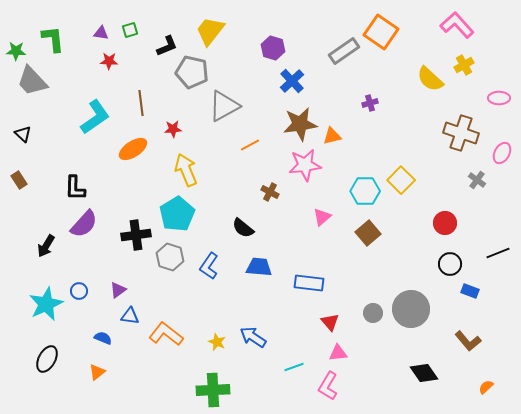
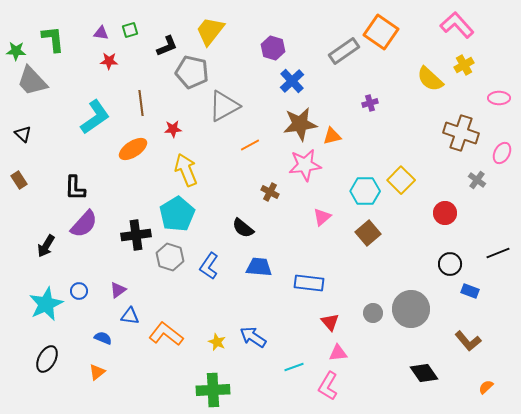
red circle at (445, 223): moved 10 px up
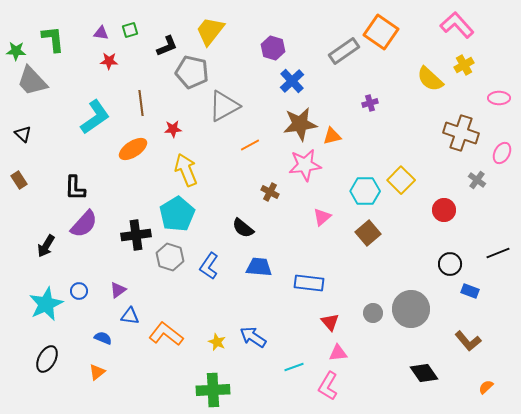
red circle at (445, 213): moved 1 px left, 3 px up
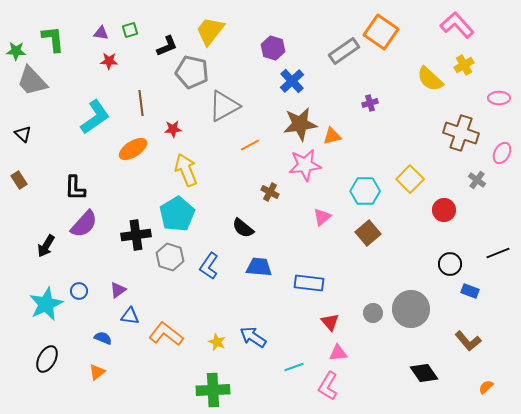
yellow square at (401, 180): moved 9 px right, 1 px up
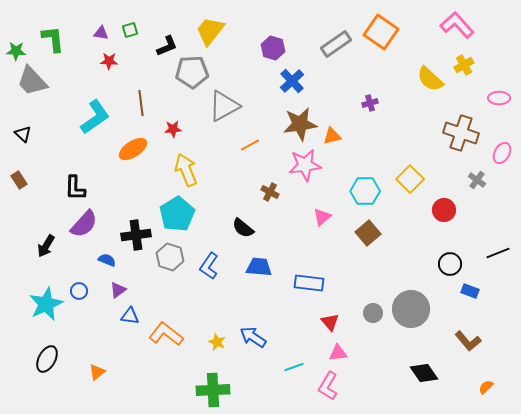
gray rectangle at (344, 51): moved 8 px left, 7 px up
gray pentagon at (192, 72): rotated 16 degrees counterclockwise
blue semicircle at (103, 338): moved 4 px right, 78 px up
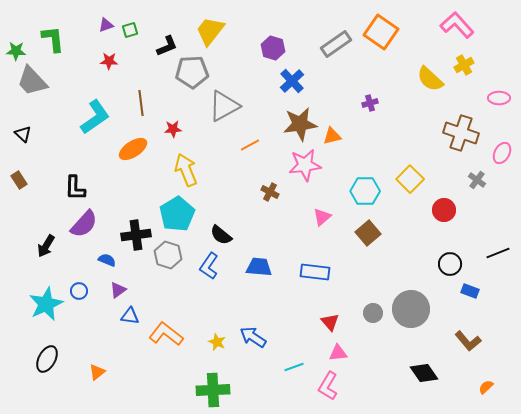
purple triangle at (101, 33): moved 5 px right, 8 px up; rotated 28 degrees counterclockwise
black semicircle at (243, 228): moved 22 px left, 7 px down
gray hexagon at (170, 257): moved 2 px left, 2 px up
blue rectangle at (309, 283): moved 6 px right, 11 px up
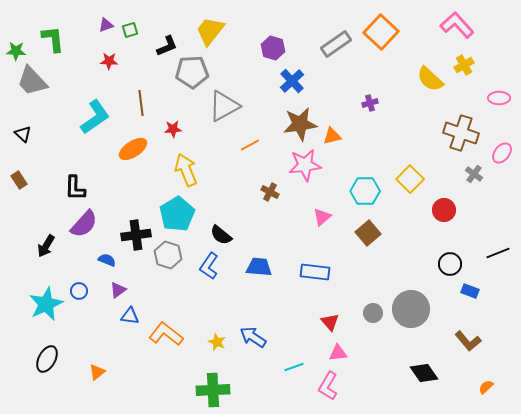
orange square at (381, 32): rotated 8 degrees clockwise
pink ellipse at (502, 153): rotated 10 degrees clockwise
gray cross at (477, 180): moved 3 px left, 6 px up
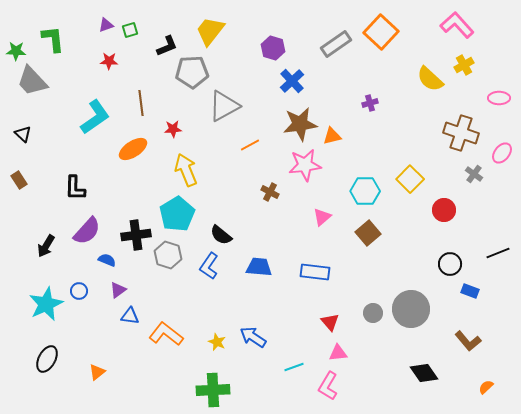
purple semicircle at (84, 224): moved 3 px right, 7 px down
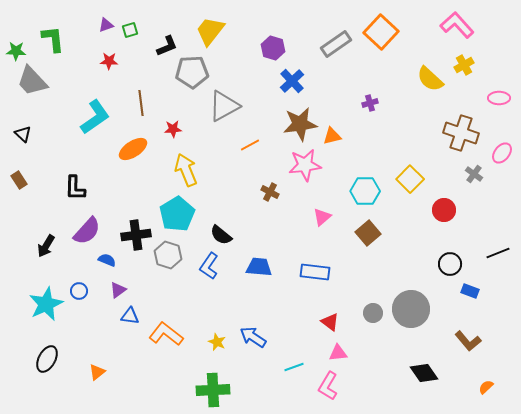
red triangle at (330, 322): rotated 12 degrees counterclockwise
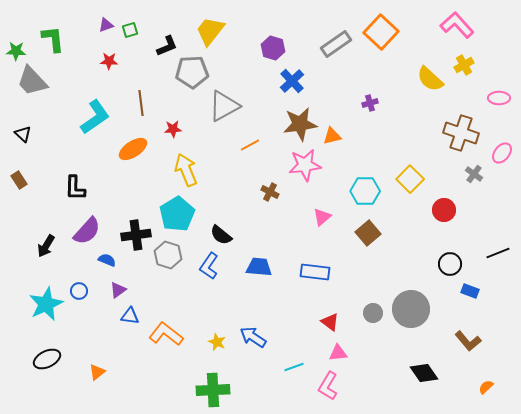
black ellipse at (47, 359): rotated 36 degrees clockwise
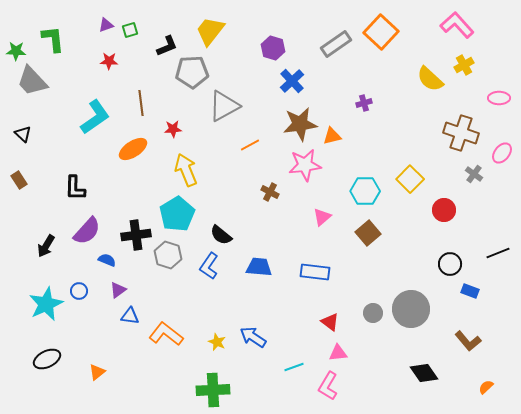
purple cross at (370, 103): moved 6 px left
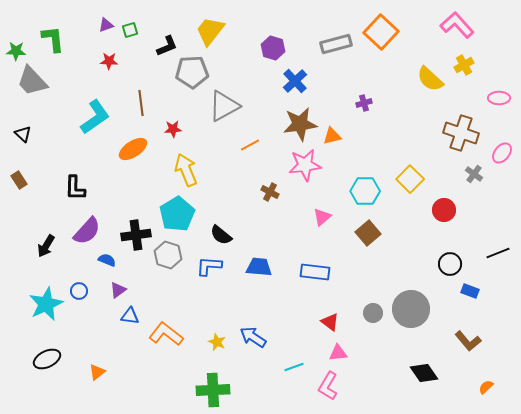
gray rectangle at (336, 44): rotated 20 degrees clockwise
blue cross at (292, 81): moved 3 px right
blue L-shape at (209, 266): rotated 60 degrees clockwise
